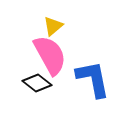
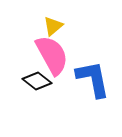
pink semicircle: moved 2 px right
black diamond: moved 2 px up
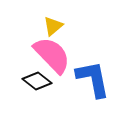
pink semicircle: rotated 15 degrees counterclockwise
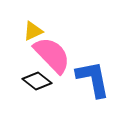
yellow triangle: moved 20 px left, 5 px down; rotated 15 degrees clockwise
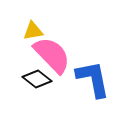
yellow triangle: rotated 15 degrees clockwise
black diamond: moved 2 px up
